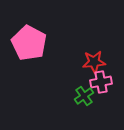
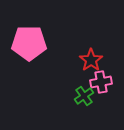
pink pentagon: rotated 28 degrees counterclockwise
red star: moved 3 px left, 2 px up; rotated 30 degrees counterclockwise
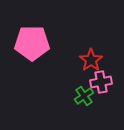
pink pentagon: moved 3 px right
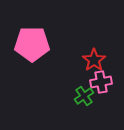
pink pentagon: moved 1 px down
red star: moved 3 px right
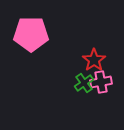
pink pentagon: moved 1 px left, 10 px up
green cross: moved 13 px up
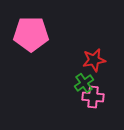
red star: rotated 25 degrees clockwise
pink cross: moved 8 px left, 15 px down; rotated 15 degrees clockwise
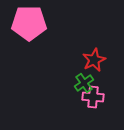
pink pentagon: moved 2 px left, 11 px up
red star: rotated 15 degrees counterclockwise
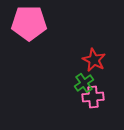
red star: rotated 20 degrees counterclockwise
pink cross: rotated 10 degrees counterclockwise
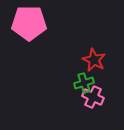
green cross: rotated 18 degrees clockwise
pink cross: rotated 30 degrees clockwise
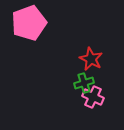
pink pentagon: rotated 20 degrees counterclockwise
red star: moved 3 px left, 1 px up
